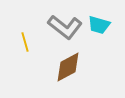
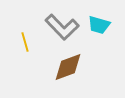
gray L-shape: moved 3 px left; rotated 8 degrees clockwise
brown diamond: rotated 8 degrees clockwise
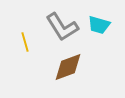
gray L-shape: rotated 12 degrees clockwise
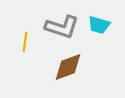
gray L-shape: rotated 40 degrees counterclockwise
yellow line: rotated 24 degrees clockwise
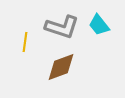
cyan trapezoid: rotated 35 degrees clockwise
brown diamond: moved 7 px left
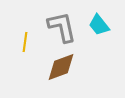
gray L-shape: rotated 120 degrees counterclockwise
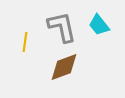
brown diamond: moved 3 px right
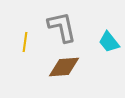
cyan trapezoid: moved 10 px right, 17 px down
brown diamond: rotated 16 degrees clockwise
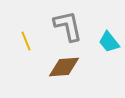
gray L-shape: moved 6 px right, 1 px up
yellow line: moved 1 px right, 1 px up; rotated 30 degrees counterclockwise
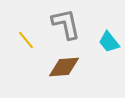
gray L-shape: moved 2 px left, 2 px up
yellow line: moved 1 px up; rotated 18 degrees counterclockwise
